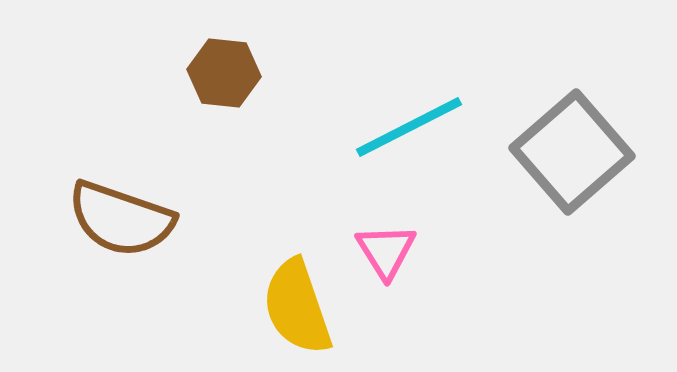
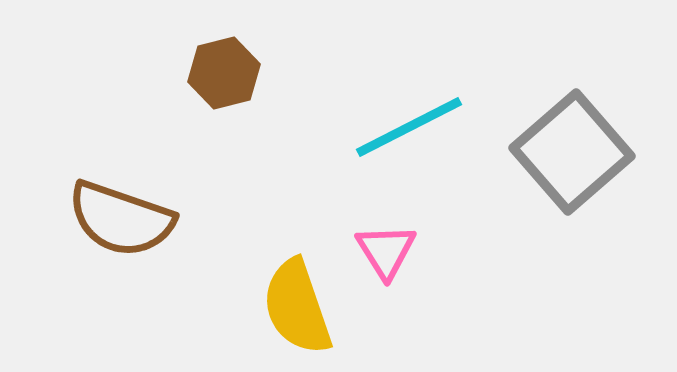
brown hexagon: rotated 20 degrees counterclockwise
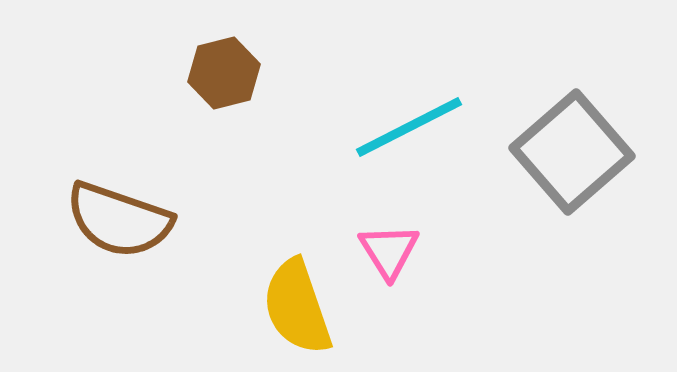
brown semicircle: moved 2 px left, 1 px down
pink triangle: moved 3 px right
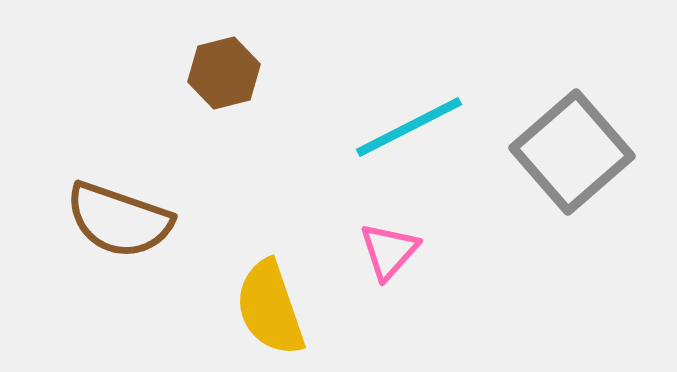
pink triangle: rotated 14 degrees clockwise
yellow semicircle: moved 27 px left, 1 px down
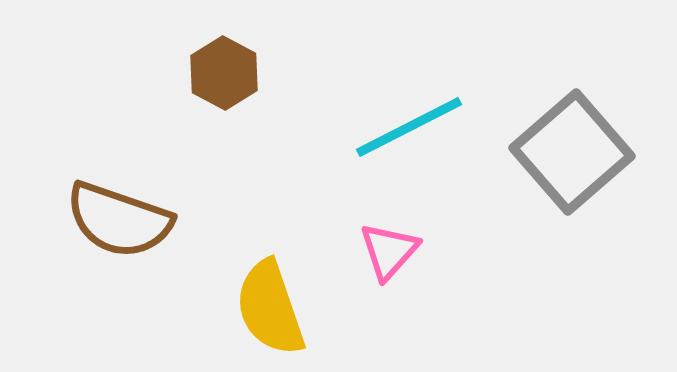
brown hexagon: rotated 18 degrees counterclockwise
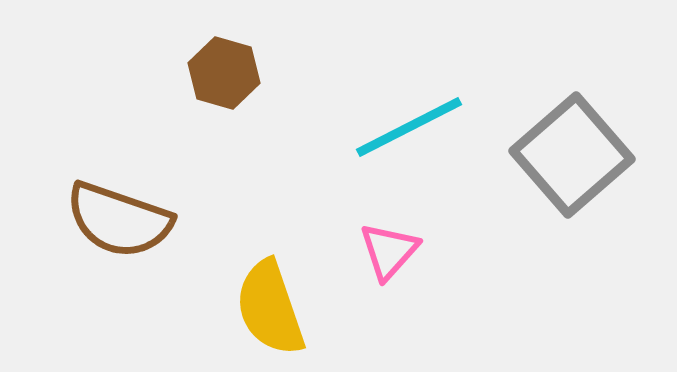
brown hexagon: rotated 12 degrees counterclockwise
gray square: moved 3 px down
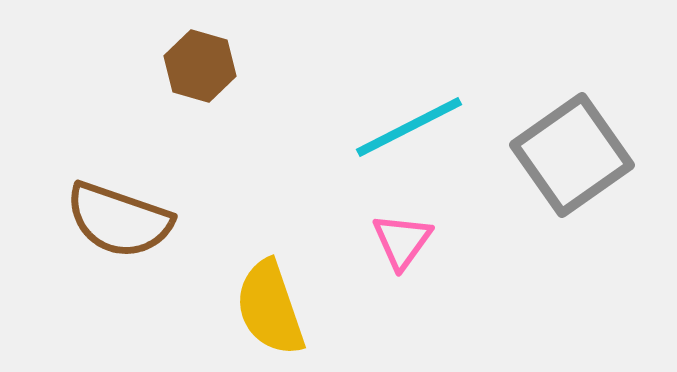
brown hexagon: moved 24 px left, 7 px up
gray square: rotated 6 degrees clockwise
pink triangle: moved 13 px right, 10 px up; rotated 6 degrees counterclockwise
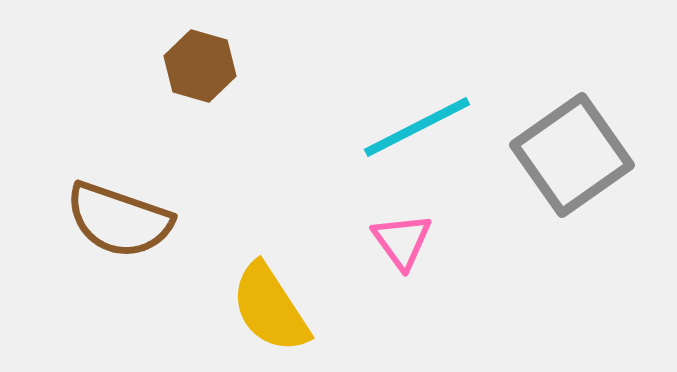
cyan line: moved 8 px right
pink triangle: rotated 12 degrees counterclockwise
yellow semicircle: rotated 14 degrees counterclockwise
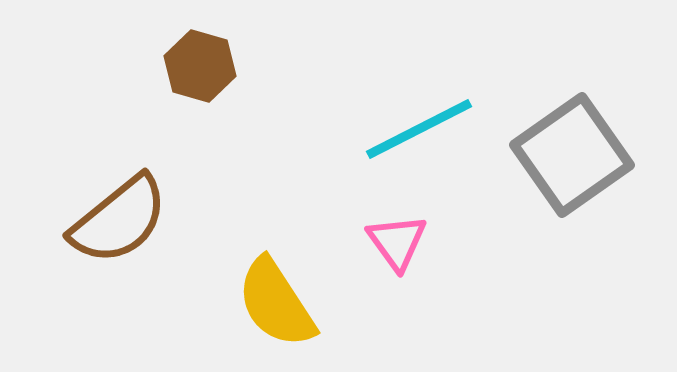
cyan line: moved 2 px right, 2 px down
brown semicircle: rotated 58 degrees counterclockwise
pink triangle: moved 5 px left, 1 px down
yellow semicircle: moved 6 px right, 5 px up
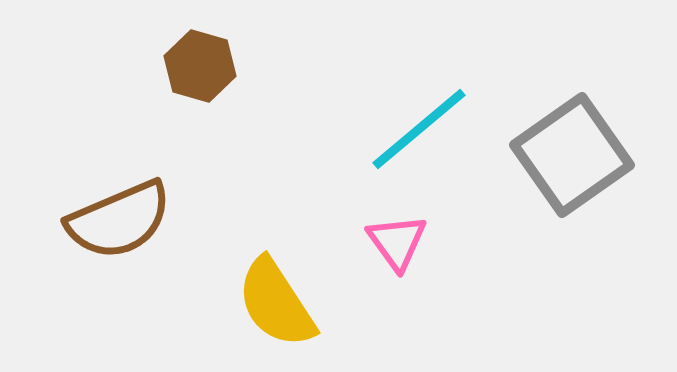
cyan line: rotated 13 degrees counterclockwise
brown semicircle: rotated 16 degrees clockwise
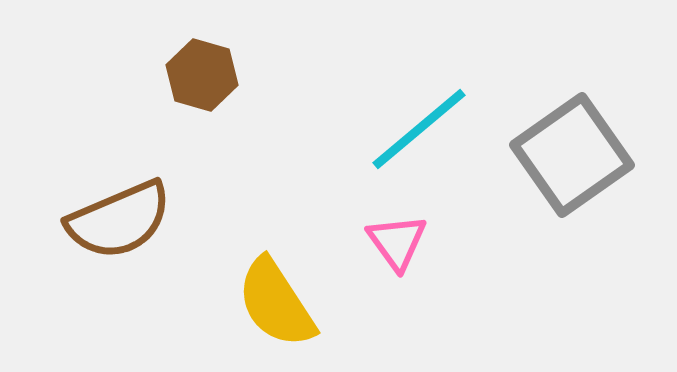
brown hexagon: moved 2 px right, 9 px down
